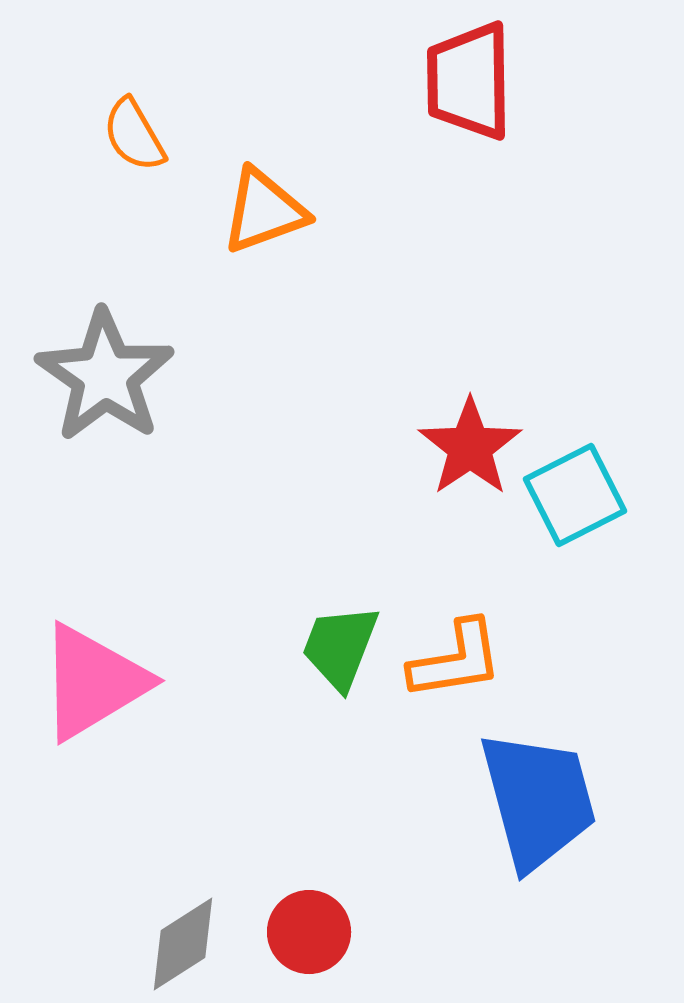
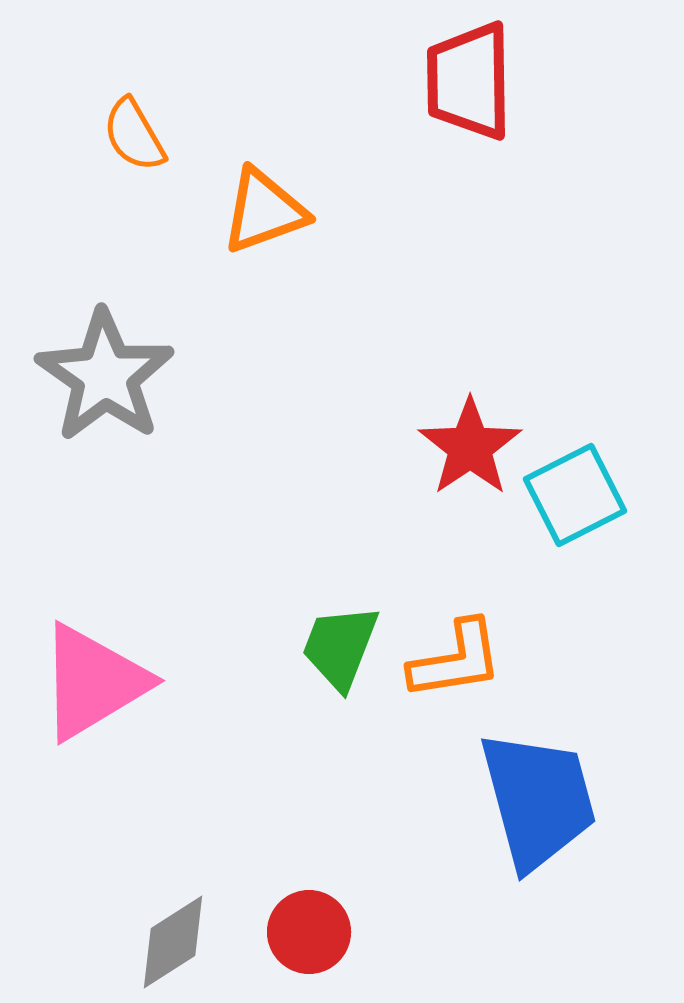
gray diamond: moved 10 px left, 2 px up
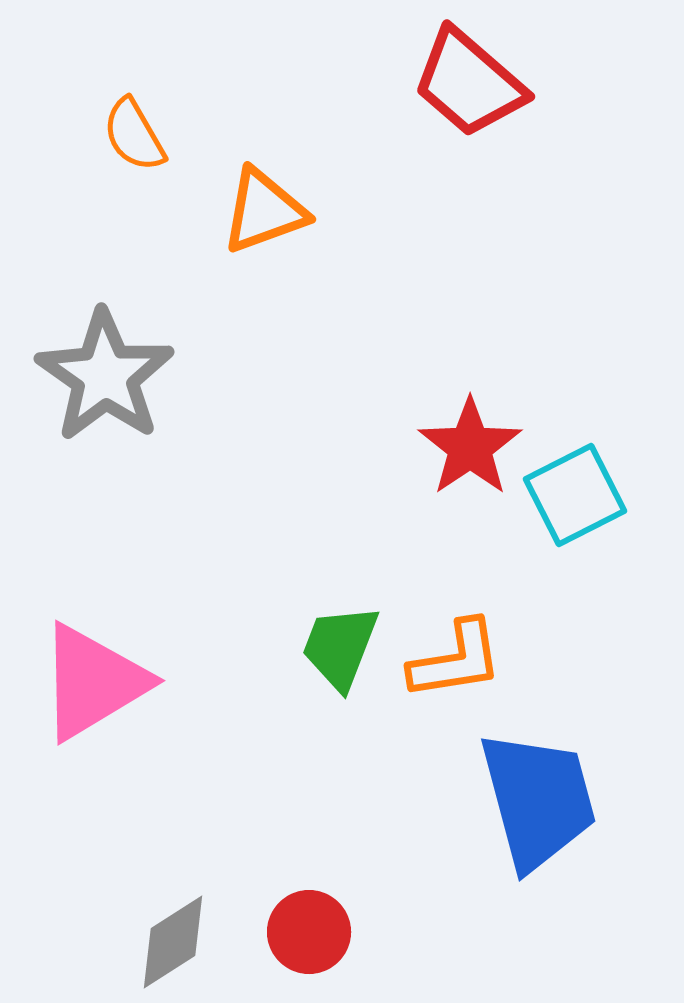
red trapezoid: moved 2 px down; rotated 48 degrees counterclockwise
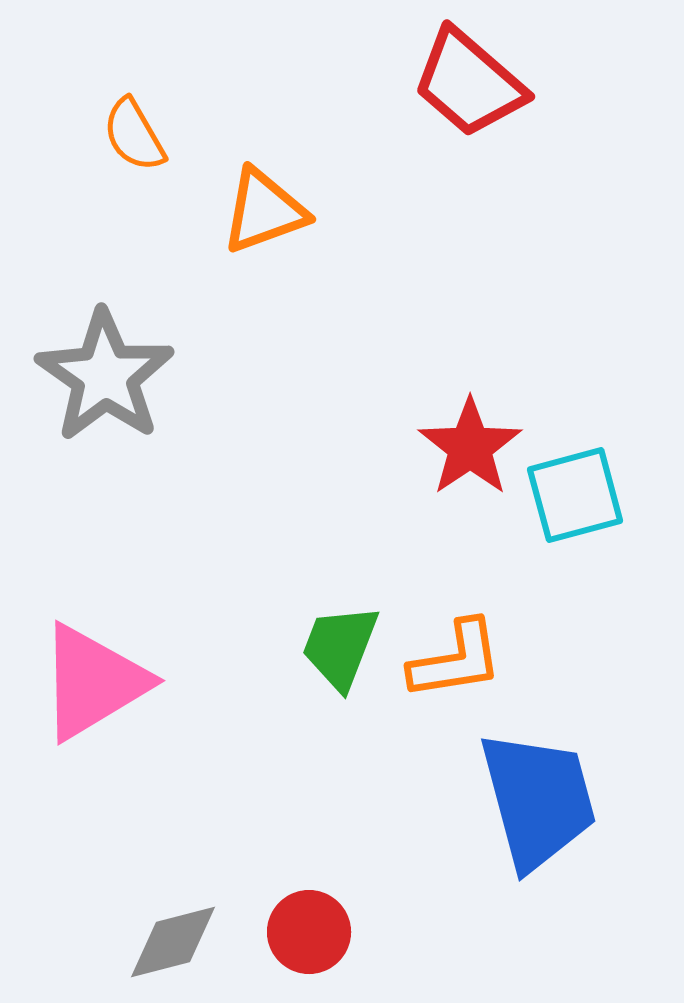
cyan square: rotated 12 degrees clockwise
gray diamond: rotated 18 degrees clockwise
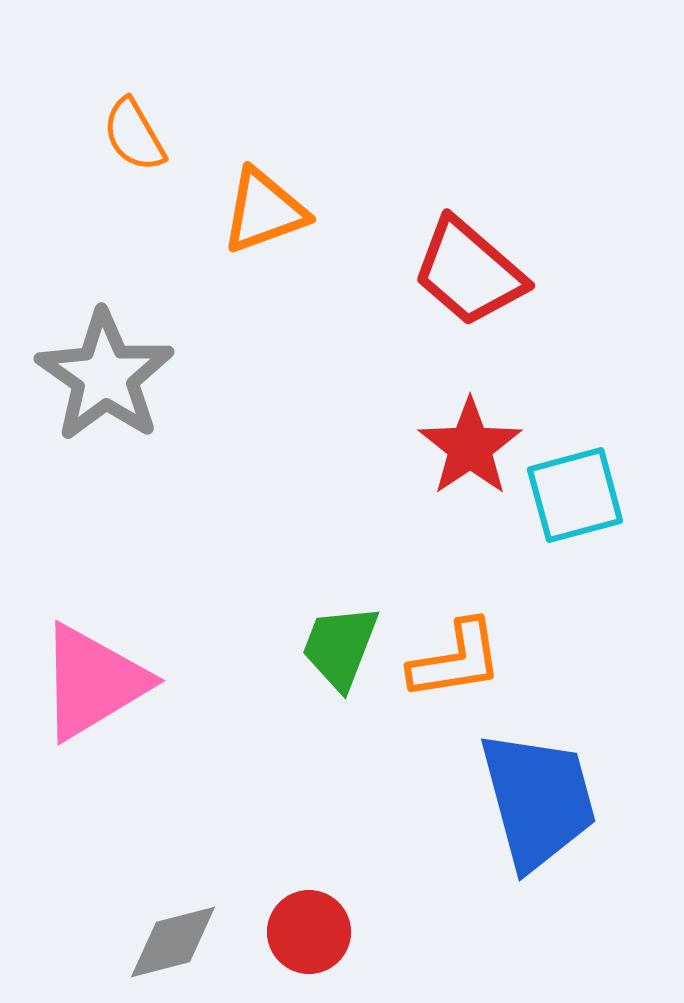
red trapezoid: moved 189 px down
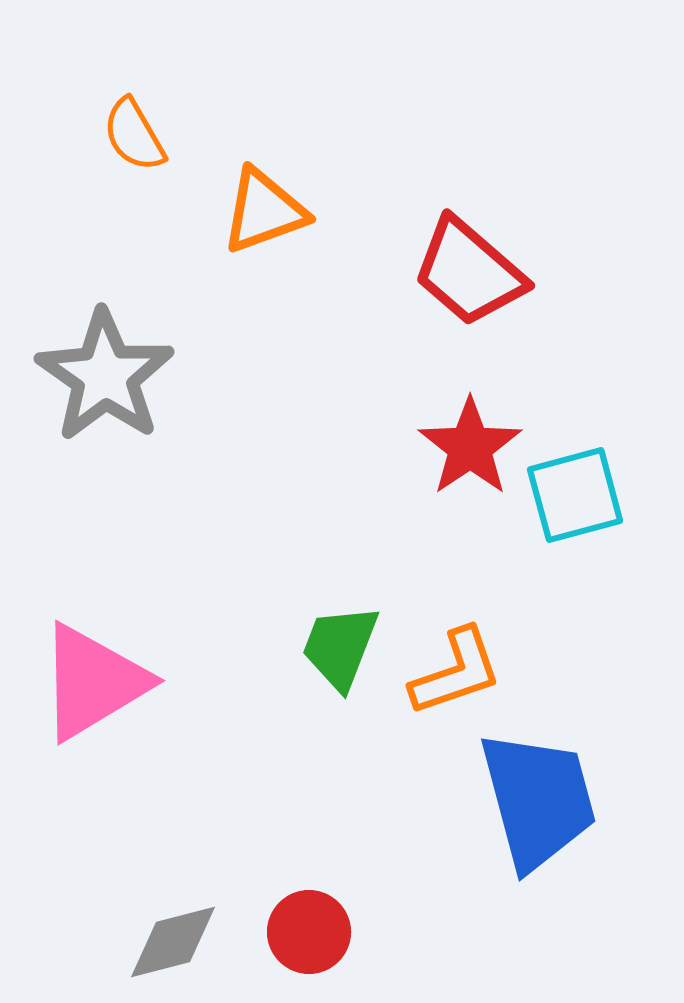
orange L-shape: moved 12 px down; rotated 10 degrees counterclockwise
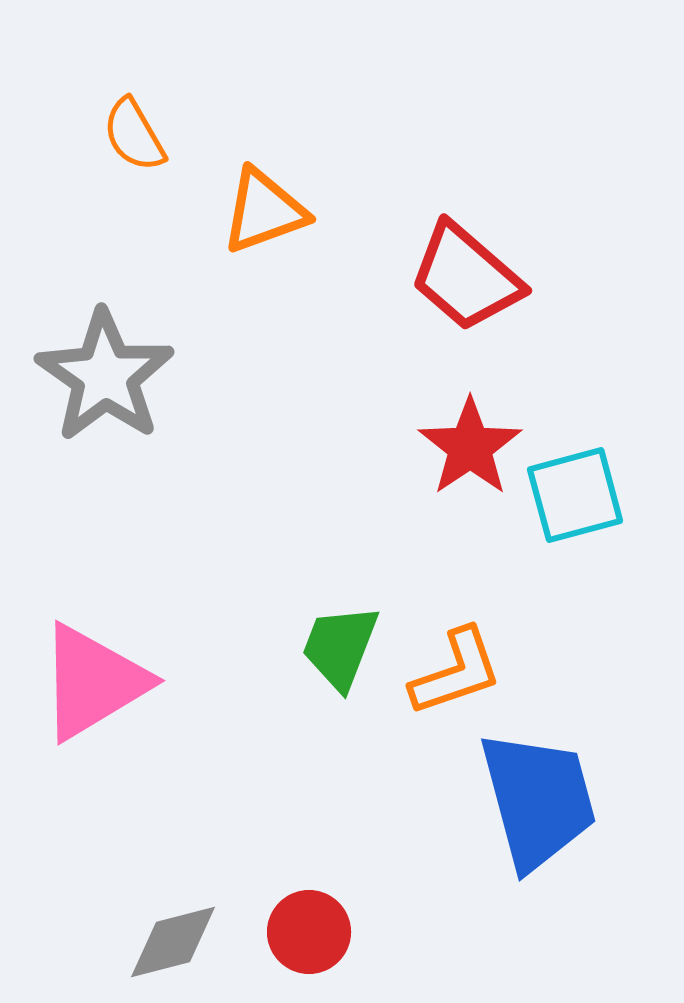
red trapezoid: moved 3 px left, 5 px down
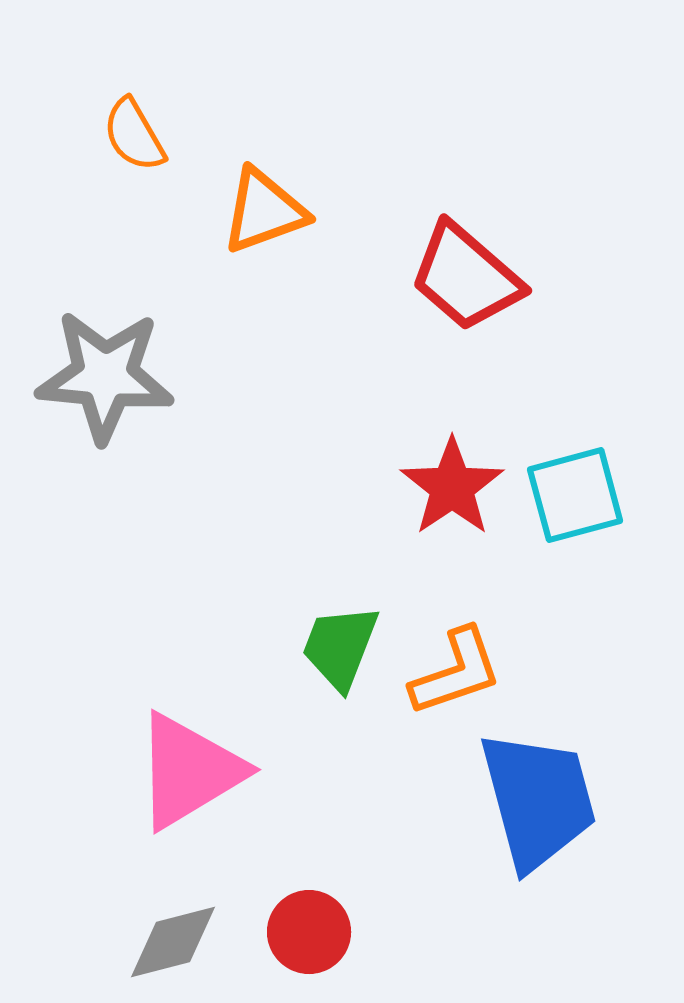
gray star: rotated 30 degrees counterclockwise
red star: moved 18 px left, 40 px down
pink triangle: moved 96 px right, 89 px down
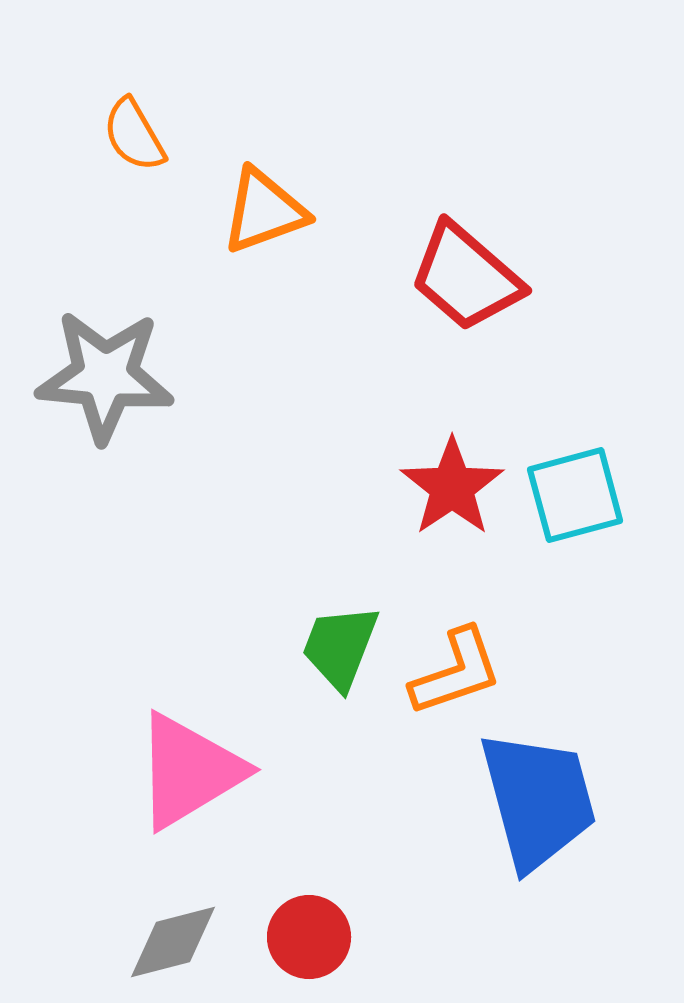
red circle: moved 5 px down
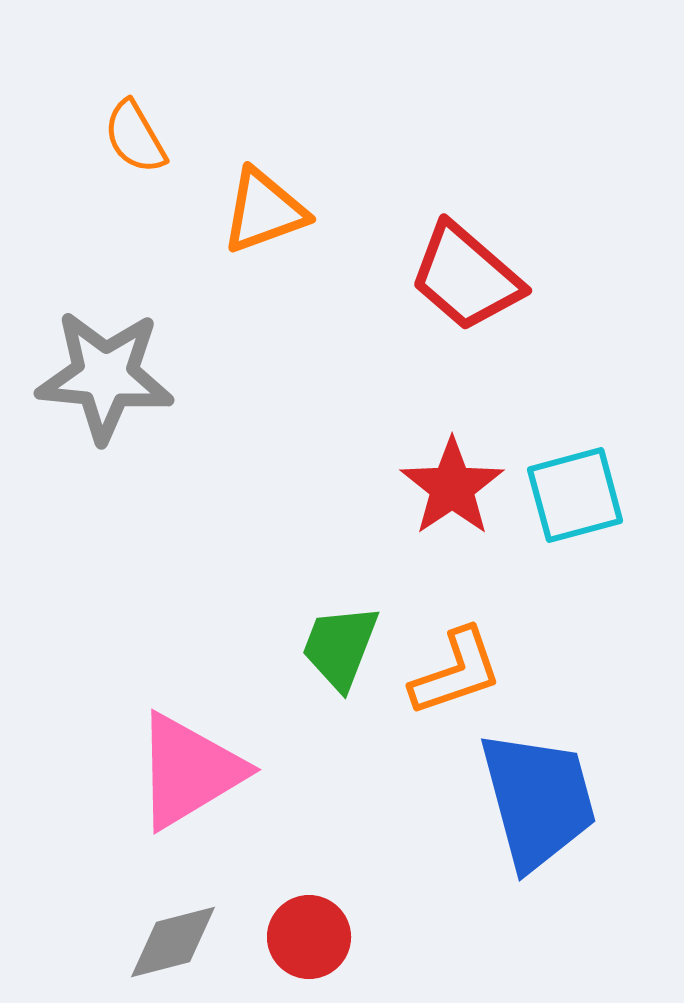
orange semicircle: moved 1 px right, 2 px down
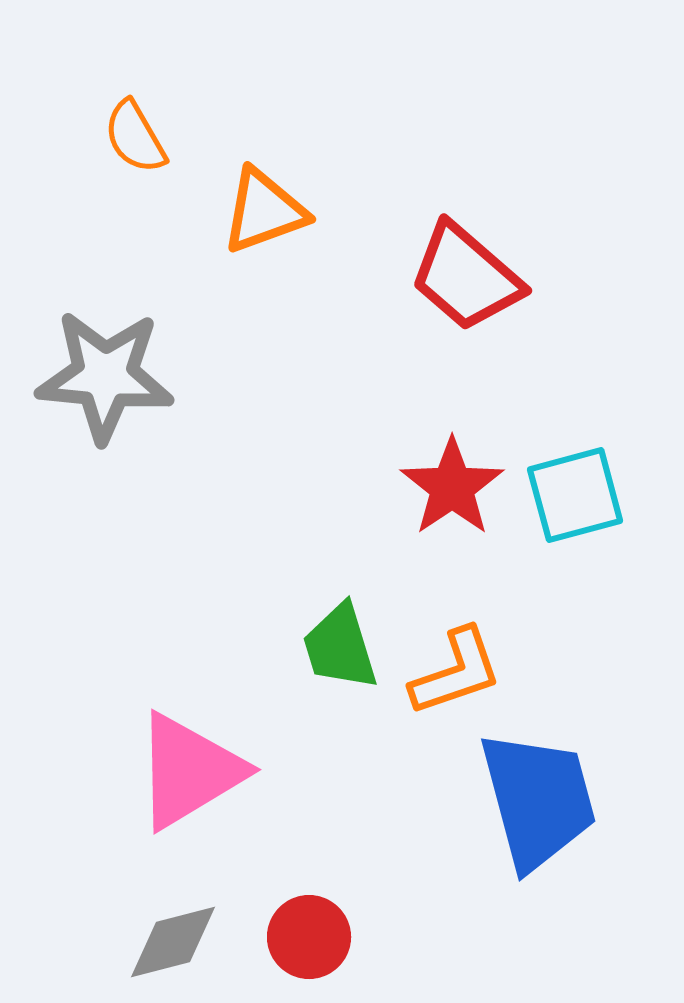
green trapezoid: rotated 38 degrees counterclockwise
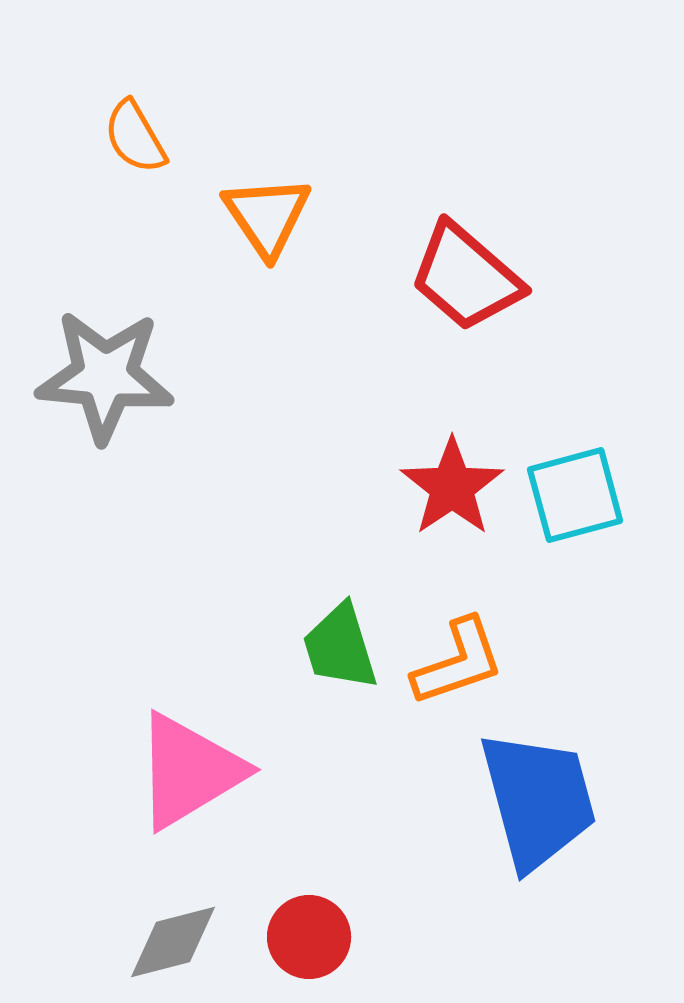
orange triangle: moved 3 px right, 5 px down; rotated 44 degrees counterclockwise
orange L-shape: moved 2 px right, 10 px up
